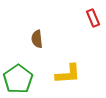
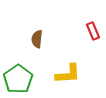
red rectangle: moved 13 px down
brown semicircle: rotated 12 degrees clockwise
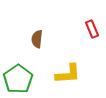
red rectangle: moved 1 px left, 2 px up
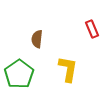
yellow L-shape: moved 5 px up; rotated 76 degrees counterclockwise
green pentagon: moved 1 px right, 5 px up
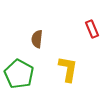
green pentagon: rotated 8 degrees counterclockwise
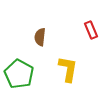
red rectangle: moved 1 px left, 1 px down
brown semicircle: moved 3 px right, 2 px up
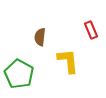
yellow L-shape: moved 8 px up; rotated 16 degrees counterclockwise
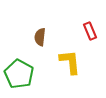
red rectangle: moved 1 px left, 1 px down
yellow L-shape: moved 2 px right, 1 px down
